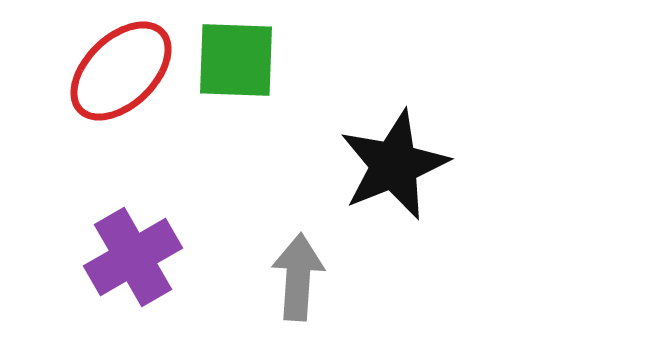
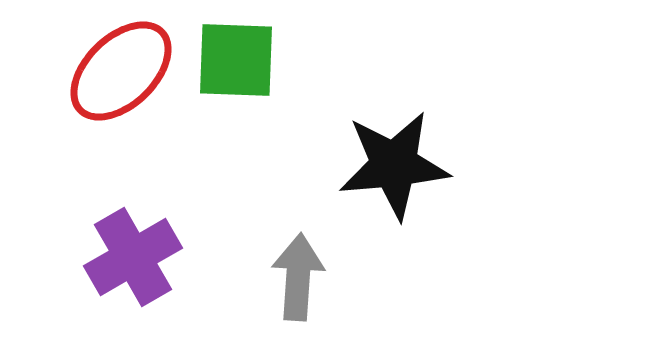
black star: rotated 17 degrees clockwise
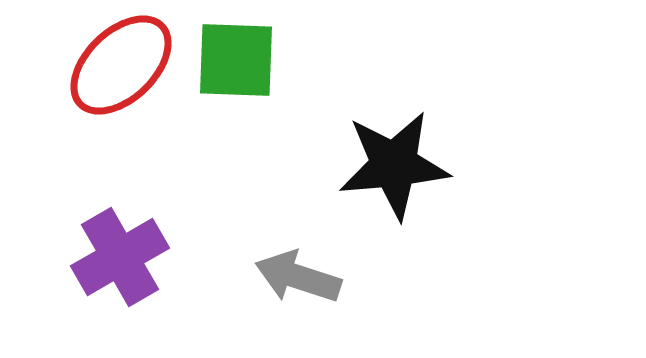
red ellipse: moved 6 px up
purple cross: moved 13 px left
gray arrow: rotated 76 degrees counterclockwise
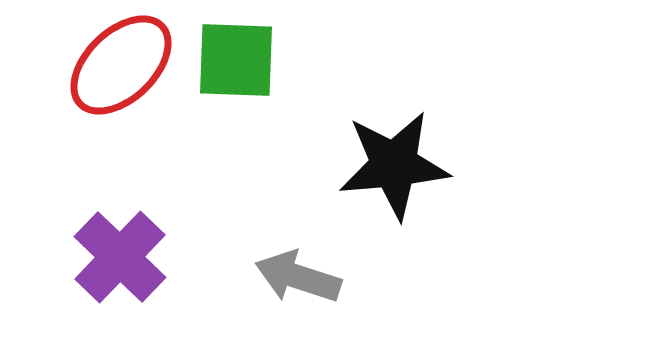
purple cross: rotated 16 degrees counterclockwise
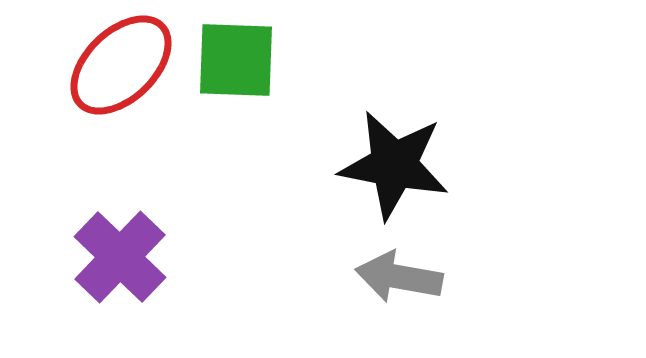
black star: rotated 16 degrees clockwise
gray arrow: moved 101 px right; rotated 8 degrees counterclockwise
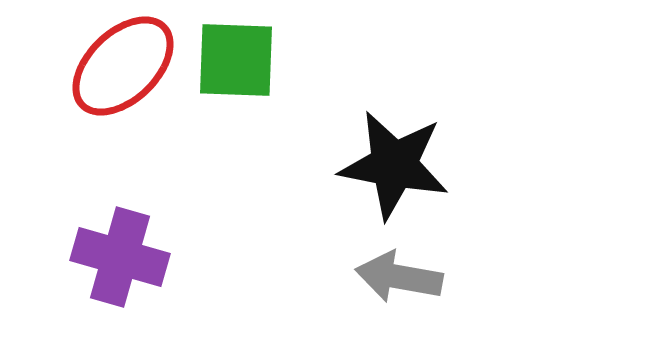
red ellipse: moved 2 px right, 1 px down
purple cross: rotated 28 degrees counterclockwise
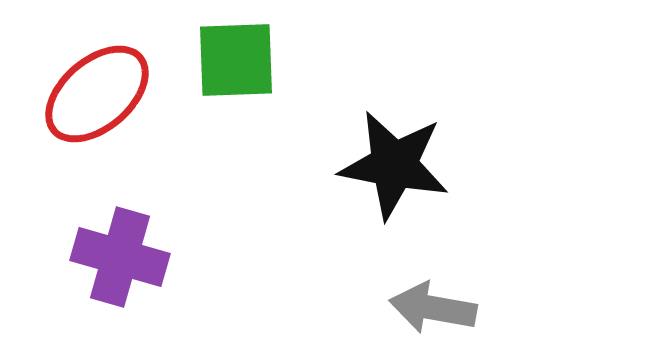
green square: rotated 4 degrees counterclockwise
red ellipse: moved 26 px left, 28 px down; rotated 3 degrees clockwise
gray arrow: moved 34 px right, 31 px down
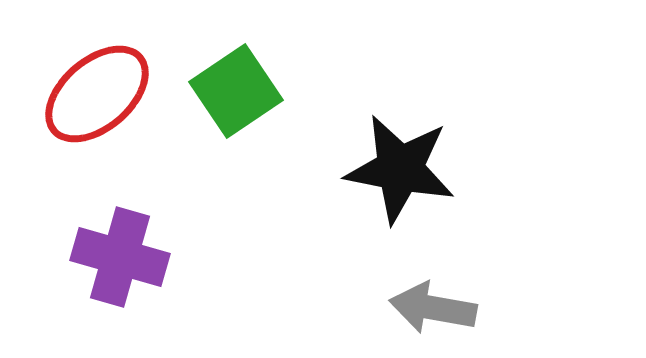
green square: moved 31 px down; rotated 32 degrees counterclockwise
black star: moved 6 px right, 4 px down
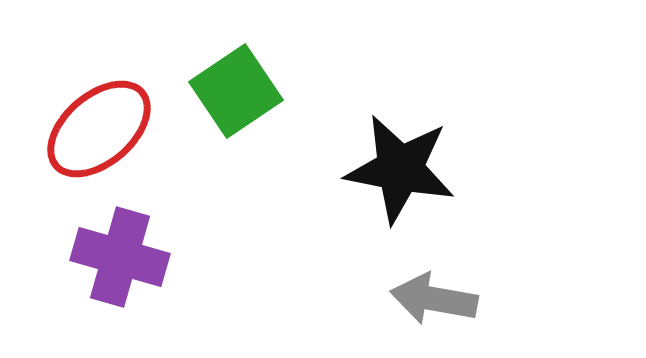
red ellipse: moved 2 px right, 35 px down
gray arrow: moved 1 px right, 9 px up
